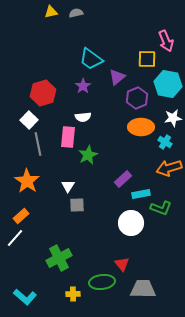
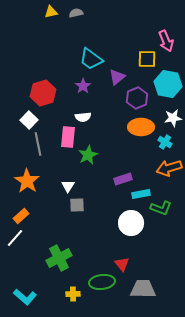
purple rectangle: rotated 24 degrees clockwise
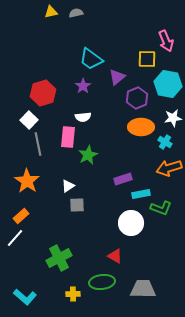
white triangle: rotated 24 degrees clockwise
red triangle: moved 7 px left, 8 px up; rotated 21 degrees counterclockwise
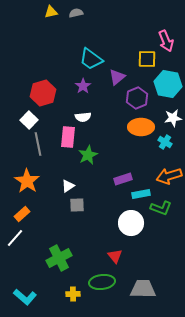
orange arrow: moved 8 px down
orange rectangle: moved 1 px right, 2 px up
red triangle: rotated 21 degrees clockwise
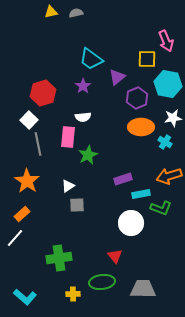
green cross: rotated 20 degrees clockwise
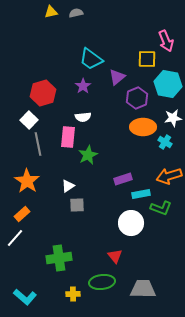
orange ellipse: moved 2 px right
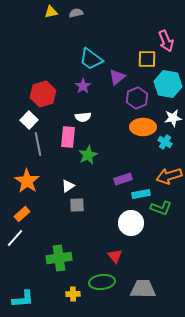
red hexagon: moved 1 px down
cyan L-shape: moved 2 px left, 2 px down; rotated 45 degrees counterclockwise
